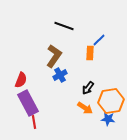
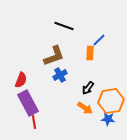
brown L-shape: rotated 35 degrees clockwise
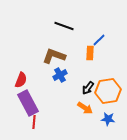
brown L-shape: rotated 140 degrees counterclockwise
orange hexagon: moved 3 px left, 10 px up
red line: rotated 16 degrees clockwise
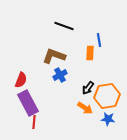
blue line: rotated 56 degrees counterclockwise
orange hexagon: moved 1 px left, 5 px down
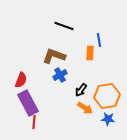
black arrow: moved 7 px left, 2 px down
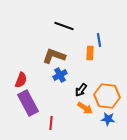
orange hexagon: rotated 15 degrees clockwise
red line: moved 17 px right, 1 px down
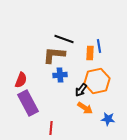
black line: moved 13 px down
blue line: moved 6 px down
brown L-shape: moved 1 px up; rotated 15 degrees counterclockwise
blue cross: rotated 24 degrees clockwise
orange hexagon: moved 10 px left, 15 px up; rotated 20 degrees counterclockwise
red line: moved 5 px down
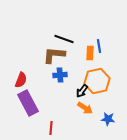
black arrow: moved 1 px right, 1 px down
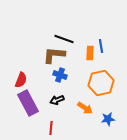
blue line: moved 2 px right
blue cross: rotated 24 degrees clockwise
orange hexagon: moved 4 px right, 2 px down
black arrow: moved 25 px left, 9 px down; rotated 32 degrees clockwise
blue star: rotated 16 degrees counterclockwise
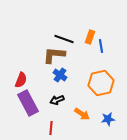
orange rectangle: moved 16 px up; rotated 16 degrees clockwise
blue cross: rotated 16 degrees clockwise
orange arrow: moved 3 px left, 6 px down
